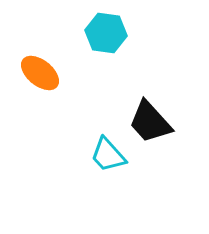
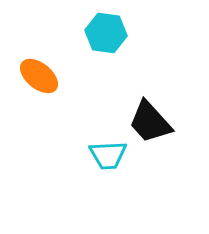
orange ellipse: moved 1 px left, 3 px down
cyan trapezoid: rotated 51 degrees counterclockwise
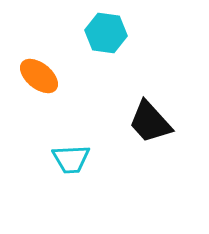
cyan trapezoid: moved 37 px left, 4 px down
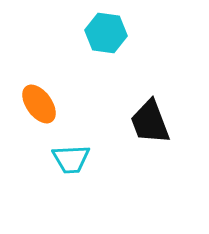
orange ellipse: moved 28 px down; rotated 15 degrees clockwise
black trapezoid: rotated 21 degrees clockwise
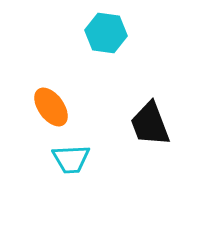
orange ellipse: moved 12 px right, 3 px down
black trapezoid: moved 2 px down
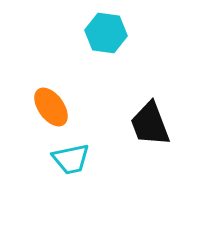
cyan trapezoid: rotated 9 degrees counterclockwise
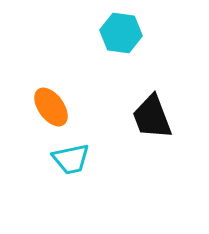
cyan hexagon: moved 15 px right
black trapezoid: moved 2 px right, 7 px up
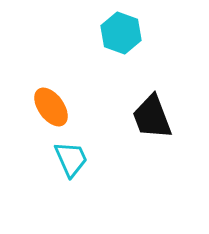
cyan hexagon: rotated 12 degrees clockwise
cyan trapezoid: rotated 102 degrees counterclockwise
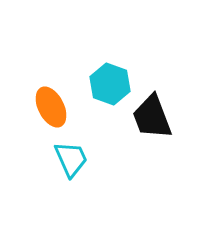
cyan hexagon: moved 11 px left, 51 px down
orange ellipse: rotated 9 degrees clockwise
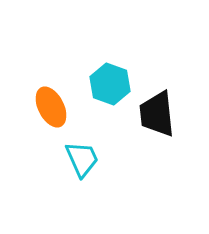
black trapezoid: moved 5 px right, 3 px up; rotated 15 degrees clockwise
cyan trapezoid: moved 11 px right
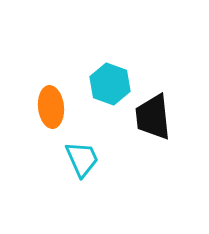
orange ellipse: rotated 21 degrees clockwise
black trapezoid: moved 4 px left, 3 px down
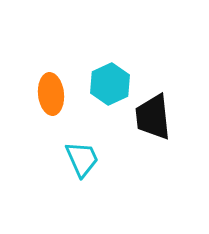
cyan hexagon: rotated 15 degrees clockwise
orange ellipse: moved 13 px up
